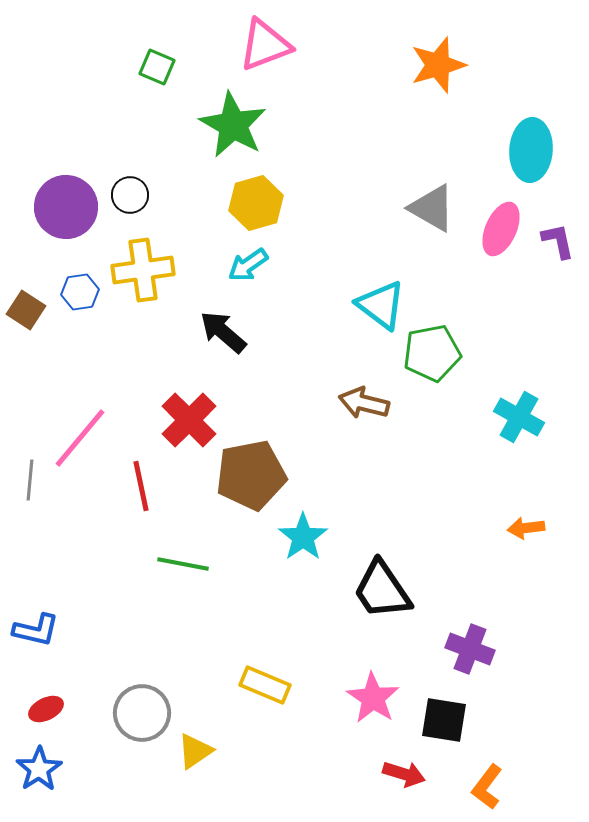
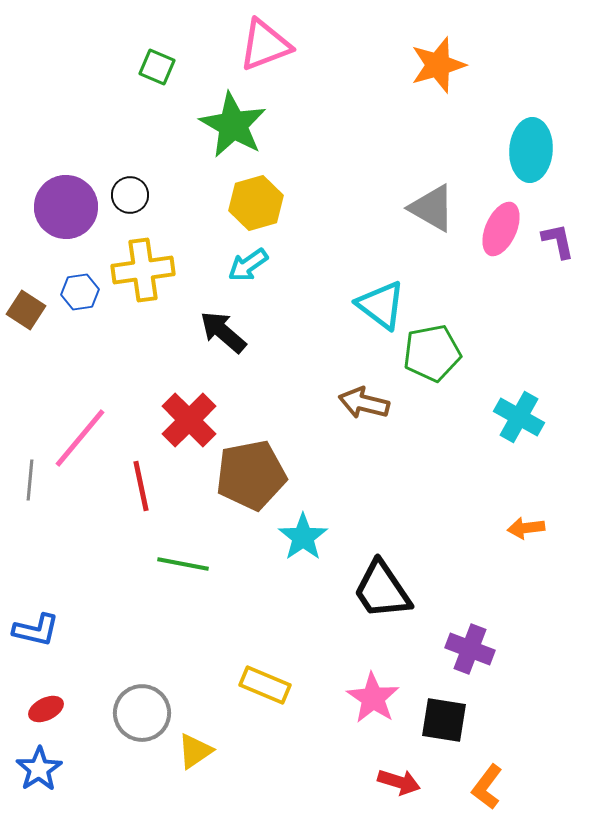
red arrow: moved 5 px left, 8 px down
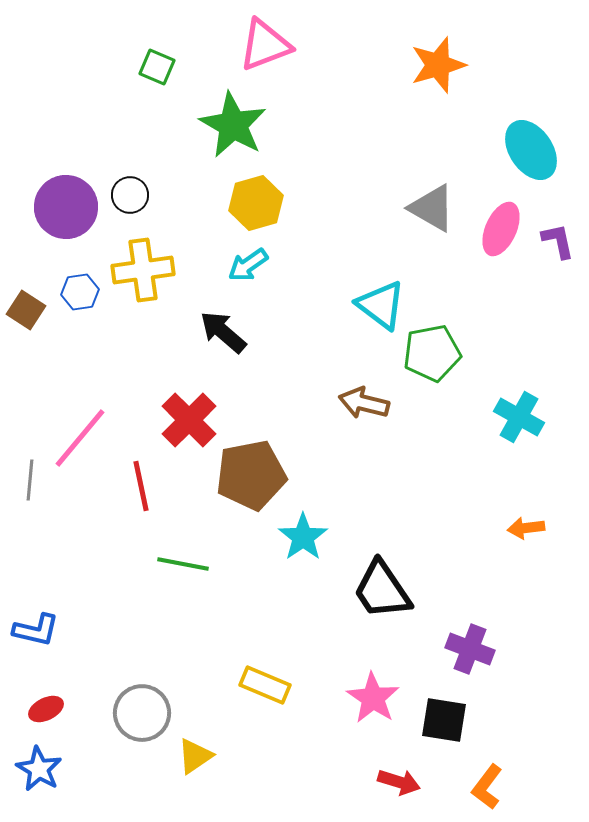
cyan ellipse: rotated 38 degrees counterclockwise
yellow triangle: moved 5 px down
blue star: rotated 9 degrees counterclockwise
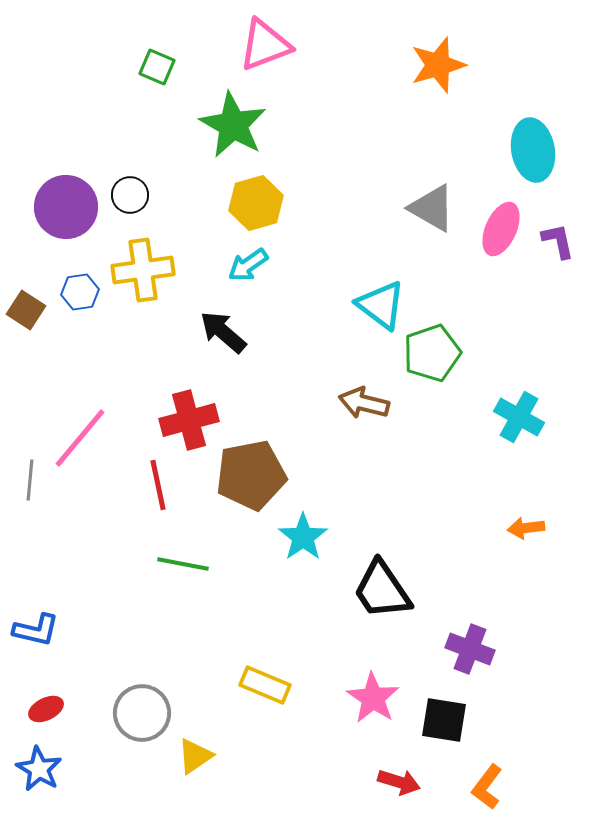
cyan ellipse: moved 2 px right; rotated 24 degrees clockwise
green pentagon: rotated 8 degrees counterclockwise
red cross: rotated 30 degrees clockwise
red line: moved 17 px right, 1 px up
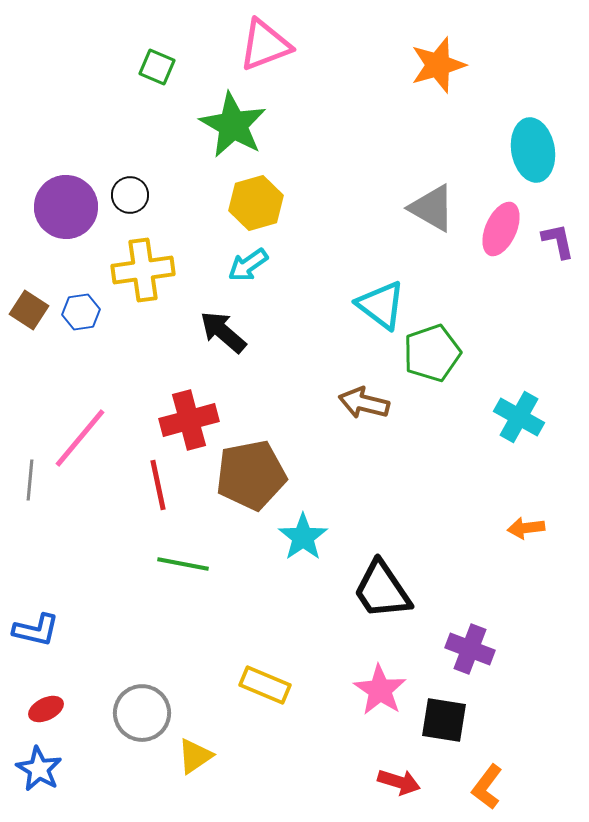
blue hexagon: moved 1 px right, 20 px down
brown square: moved 3 px right
pink star: moved 7 px right, 8 px up
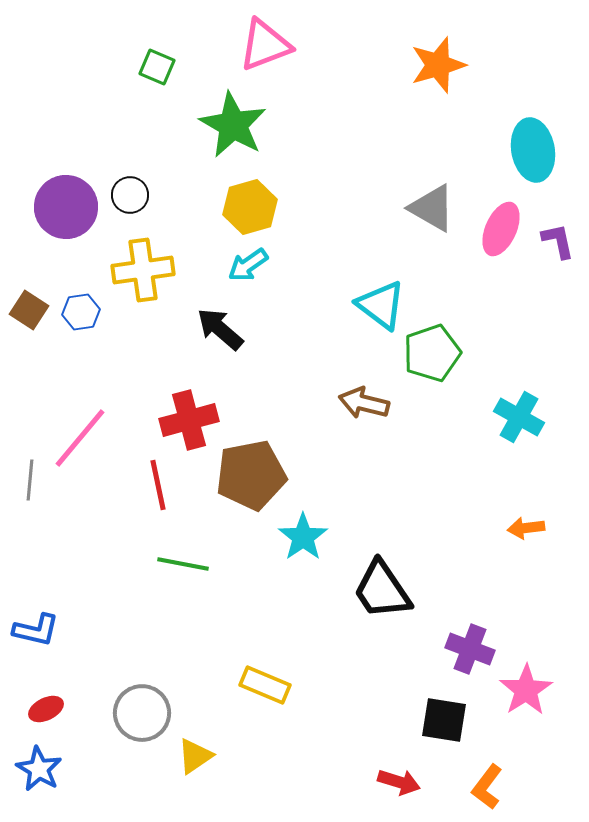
yellow hexagon: moved 6 px left, 4 px down
black arrow: moved 3 px left, 3 px up
pink star: moved 146 px right; rotated 6 degrees clockwise
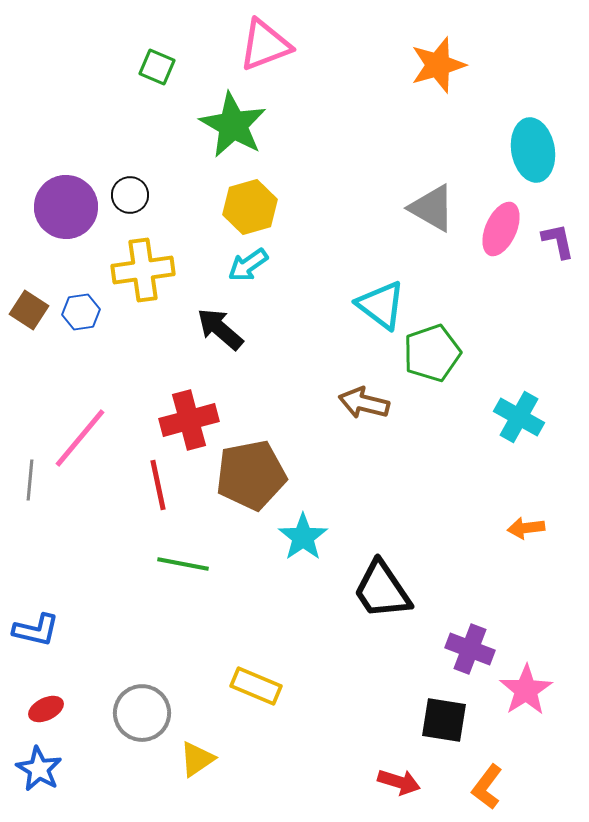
yellow rectangle: moved 9 px left, 1 px down
yellow triangle: moved 2 px right, 3 px down
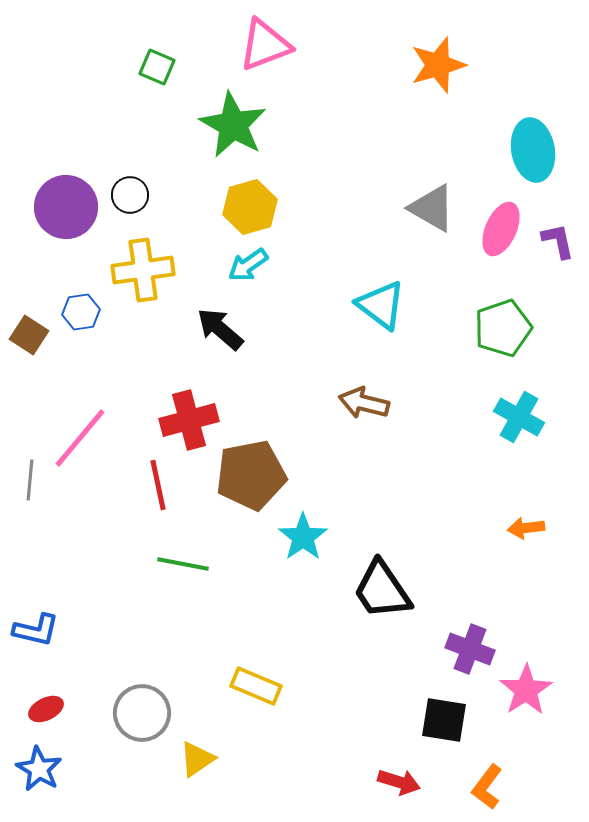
brown square: moved 25 px down
green pentagon: moved 71 px right, 25 px up
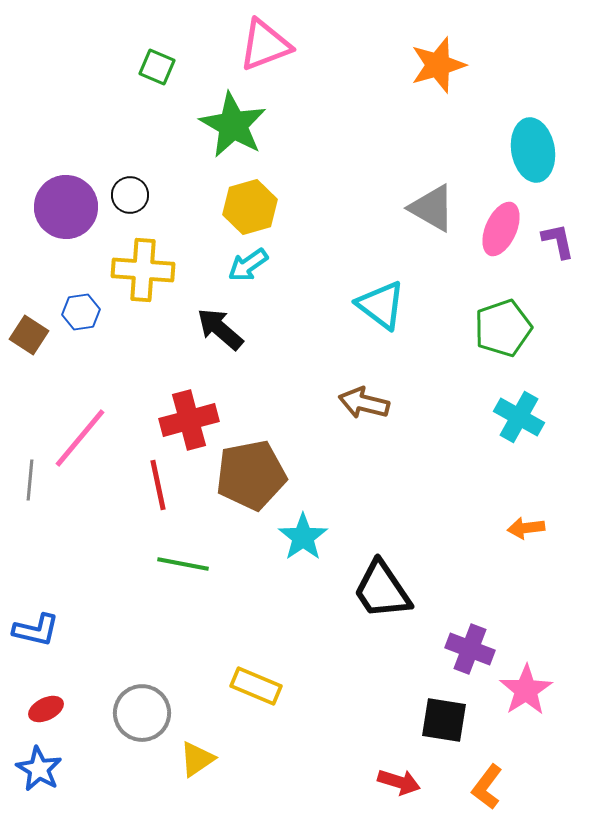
yellow cross: rotated 12 degrees clockwise
